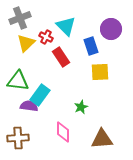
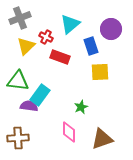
cyan triangle: moved 4 px right, 2 px up; rotated 35 degrees clockwise
yellow triangle: moved 3 px down
red rectangle: moved 1 px left; rotated 36 degrees counterclockwise
pink diamond: moved 6 px right
brown triangle: rotated 15 degrees counterclockwise
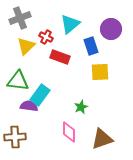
brown cross: moved 3 px left, 1 px up
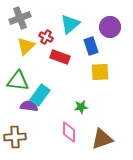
purple circle: moved 1 px left, 2 px up
green star: rotated 16 degrees clockwise
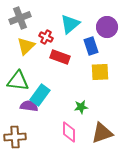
purple circle: moved 3 px left
brown triangle: moved 6 px up
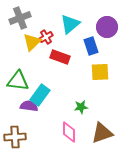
red cross: rotated 32 degrees clockwise
yellow triangle: moved 6 px right, 4 px up
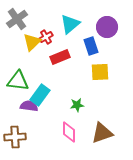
gray cross: moved 3 px left, 1 px down; rotated 15 degrees counterclockwise
red rectangle: rotated 42 degrees counterclockwise
green star: moved 4 px left, 2 px up
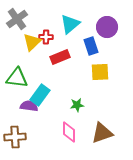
red cross: rotated 32 degrees clockwise
green triangle: moved 1 px left, 3 px up
